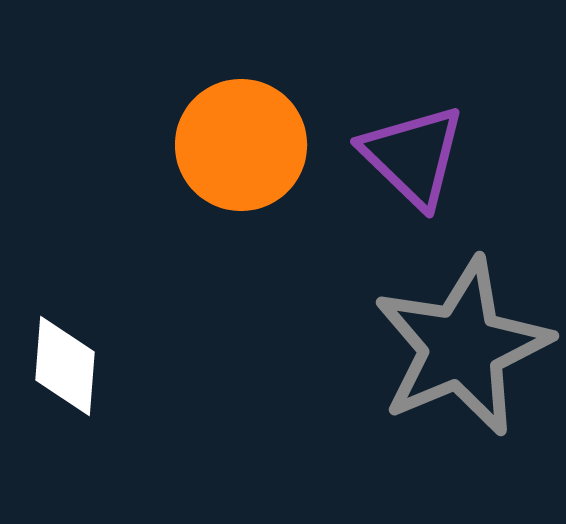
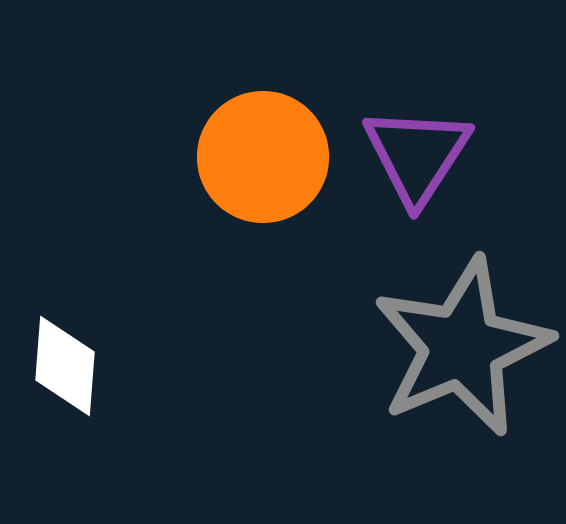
orange circle: moved 22 px right, 12 px down
purple triangle: moved 4 px right, 1 px up; rotated 19 degrees clockwise
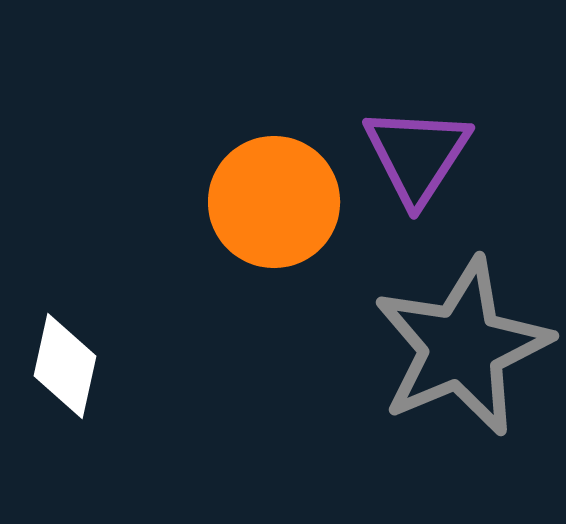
orange circle: moved 11 px right, 45 px down
white diamond: rotated 8 degrees clockwise
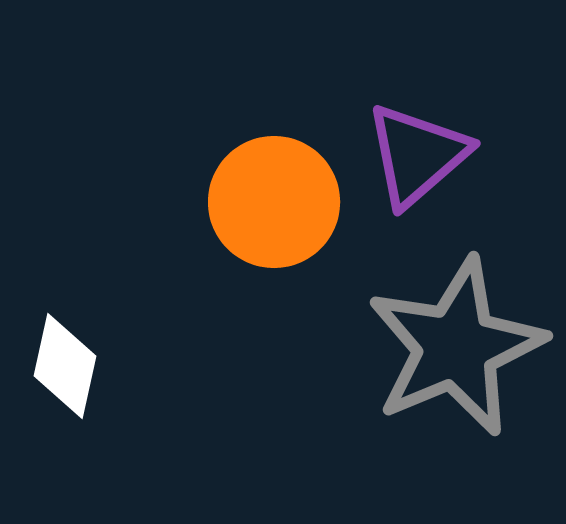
purple triangle: rotated 16 degrees clockwise
gray star: moved 6 px left
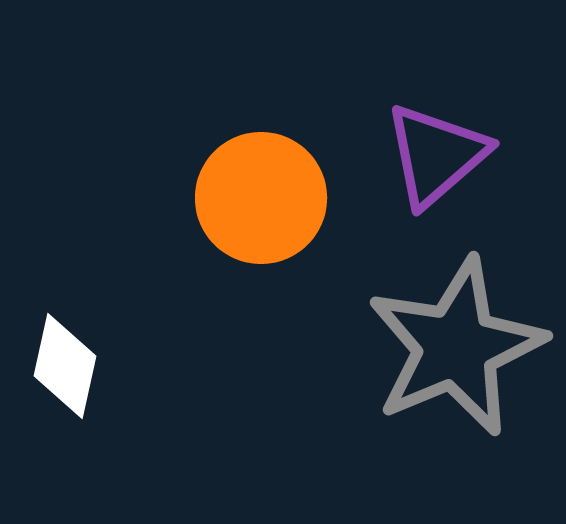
purple triangle: moved 19 px right
orange circle: moved 13 px left, 4 px up
